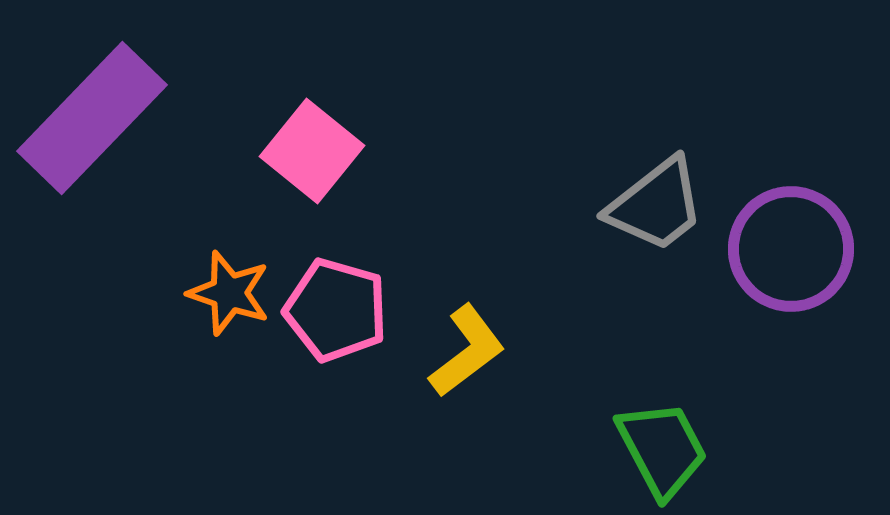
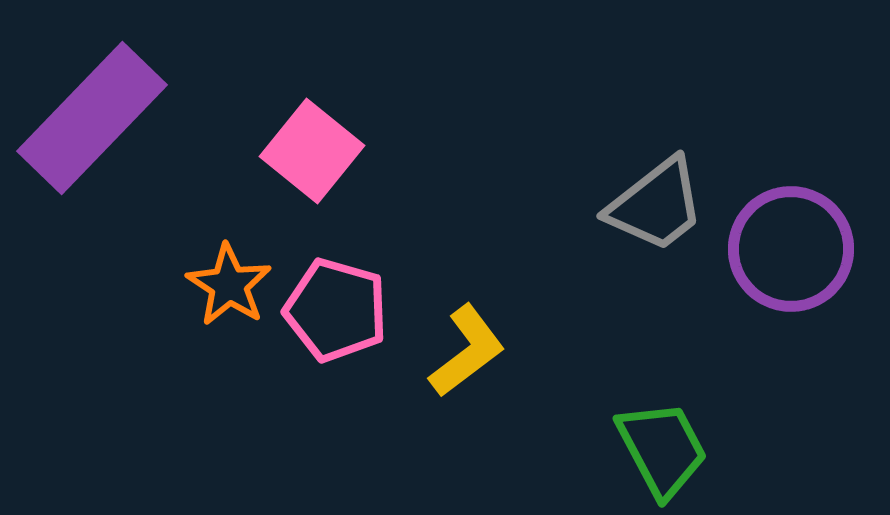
orange star: moved 8 px up; rotated 14 degrees clockwise
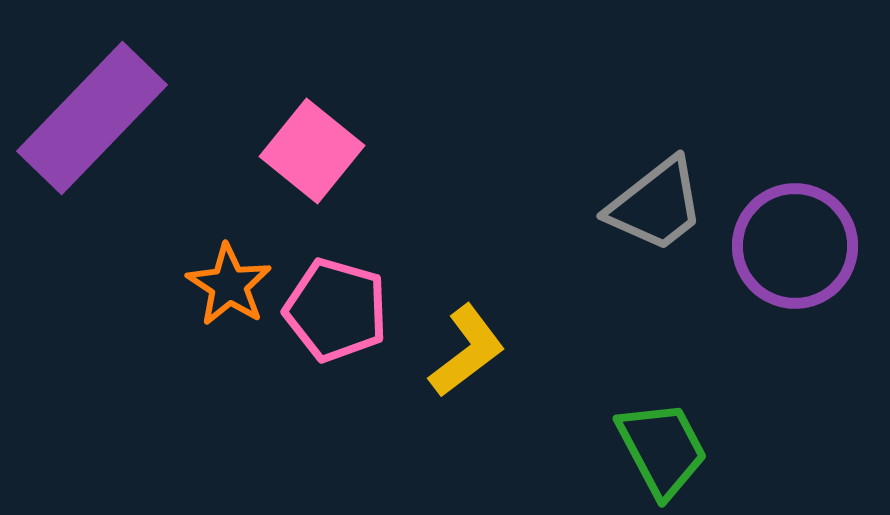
purple circle: moved 4 px right, 3 px up
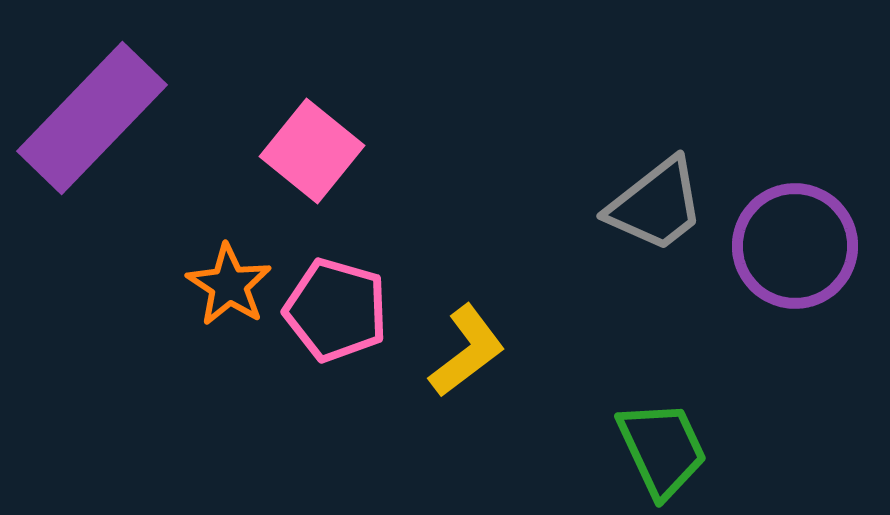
green trapezoid: rotated 3 degrees clockwise
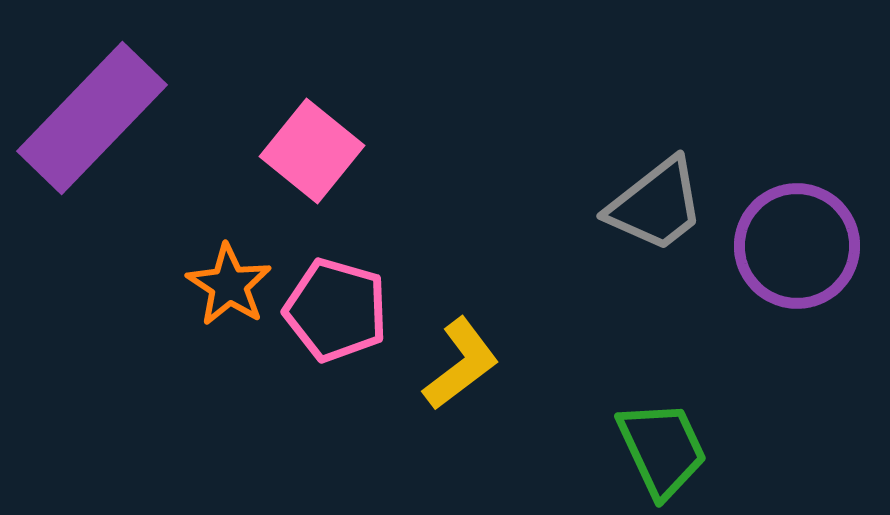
purple circle: moved 2 px right
yellow L-shape: moved 6 px left, 13 px down
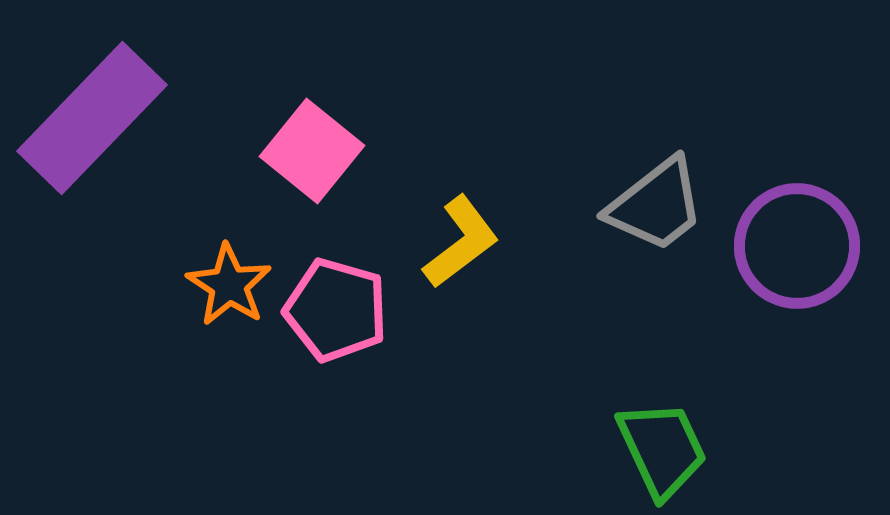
yellow L-shape: moved 122 px up
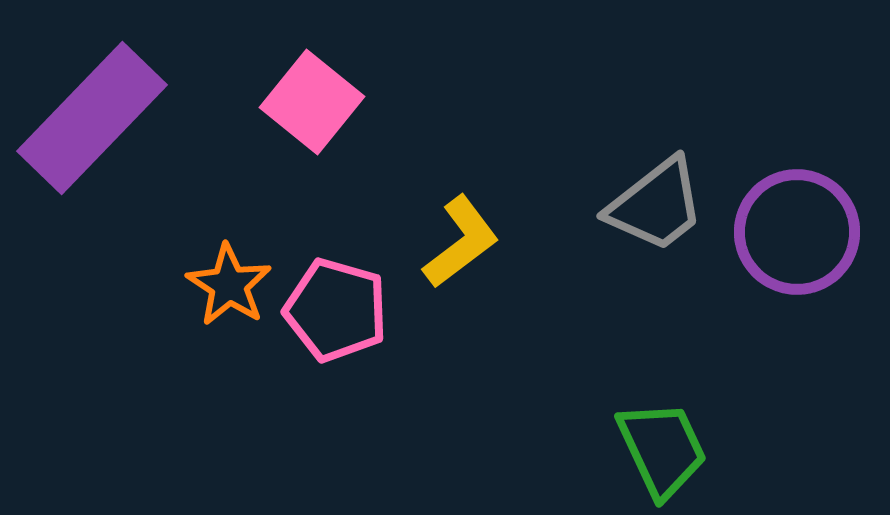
pink square: moved 49 px up
purple circle: moved 14 px up
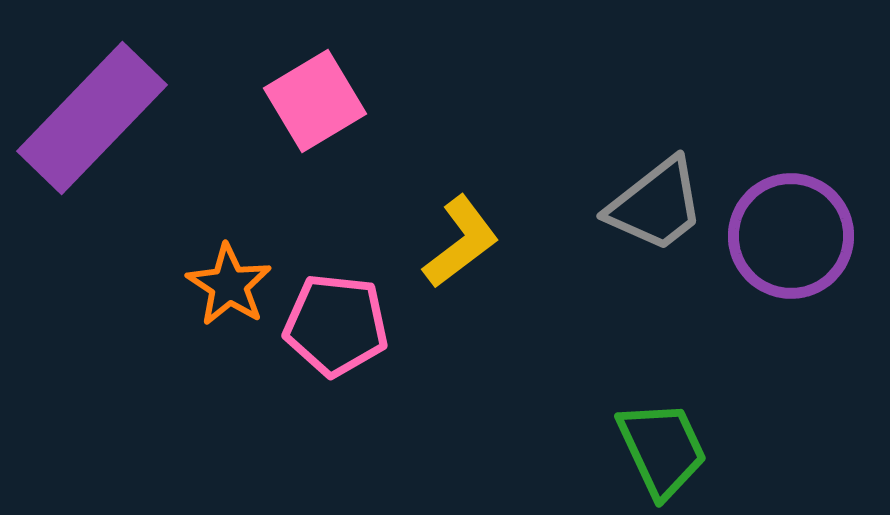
pink square: moved 3 px right, 1 px up; rotated 20 degrees clockwise
purple circle: moved 6 px left, 4 px down
pink pentagon: moved 15 px down; rotated 10 degrees counterclockwise
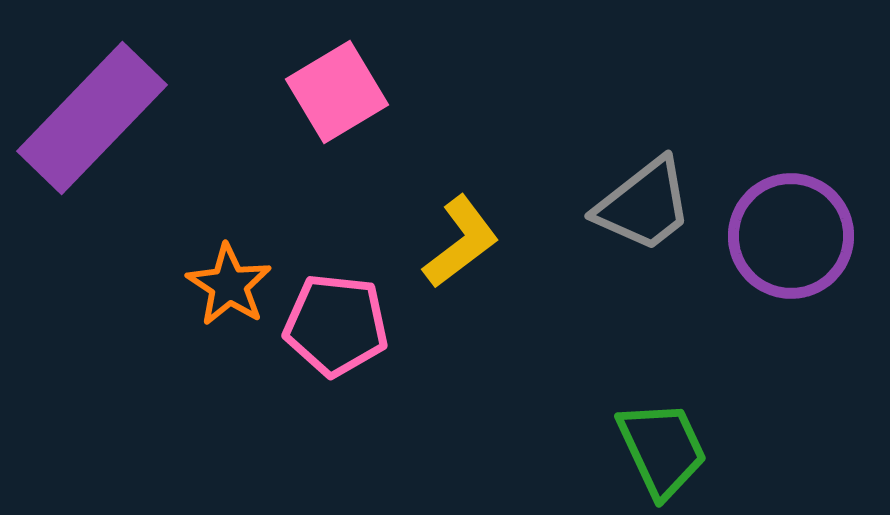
pink square: moved 22 px right, 9 px up
gray trapezoid: moved 12 px left
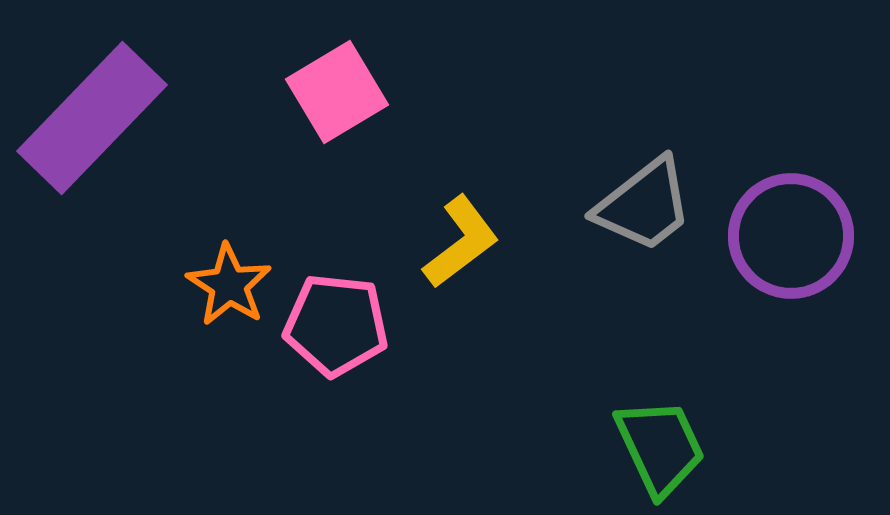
green trapezoid: moved 2 px left, 2 px up
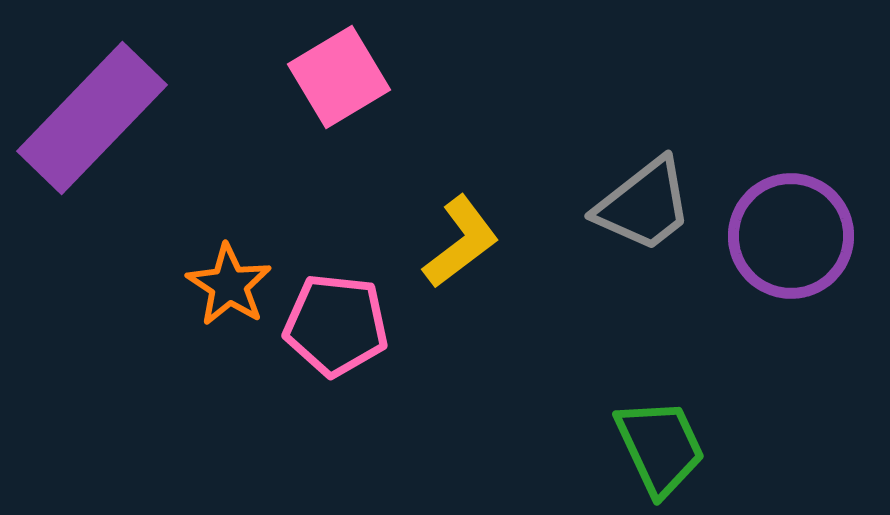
pink square: moved 2 px right, 15 px up
